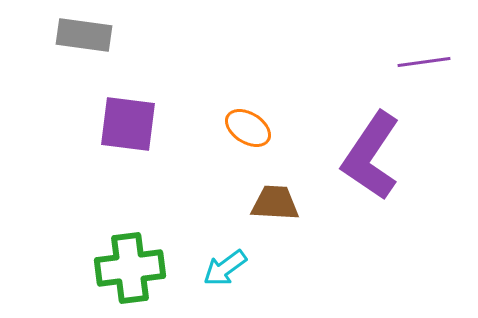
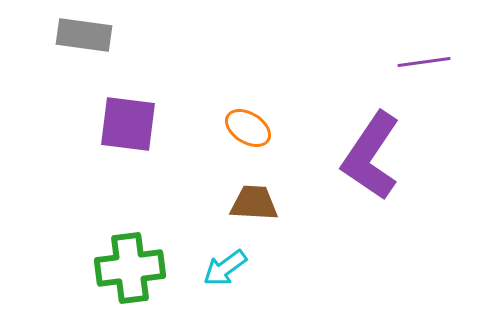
brown trapezoid: moved 21 px left
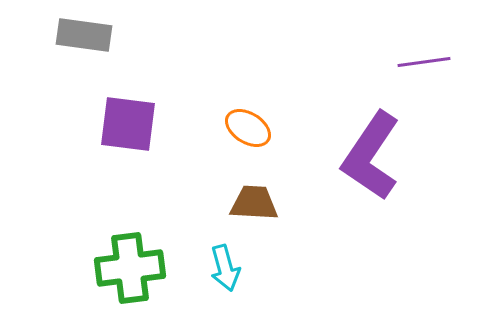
cyan arrow: rotated 69 degrees counterclockwise
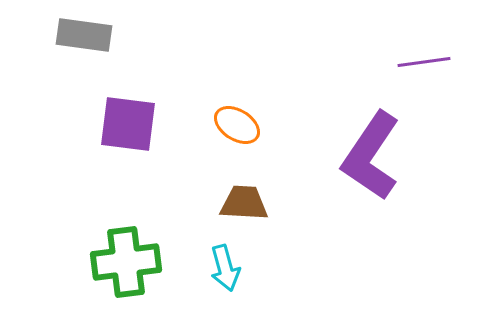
orange ellipse: moved 11 px left, 3 px up
brown trapezoid: moved 10 px left
green cross: moved 4 px left, 6 px up
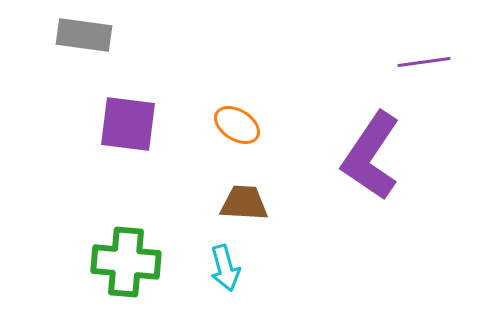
green cross: rotated 12 degrees clockwise
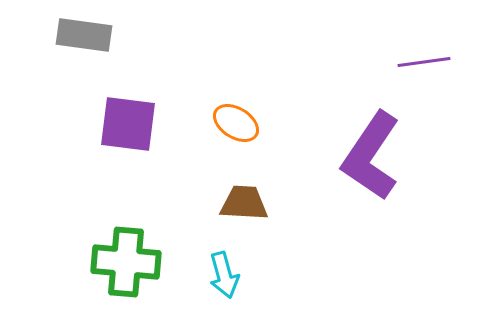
orange ellipse: moved 1 px left, 2 px up
cyan arrow: moved 1 px left, 7 px down
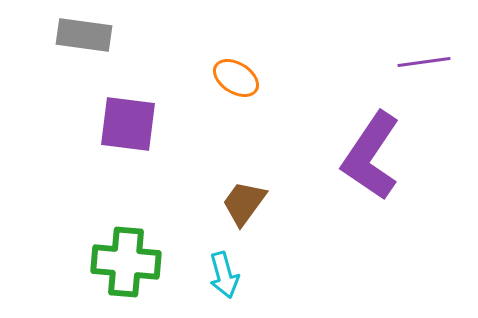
orange ellipse: moved 45 px up
brown trapezoid: rotated 57 degrees counterclockwise
